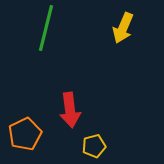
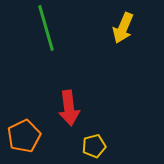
green line: rotated 30 degrees counterclockwise
red arrow: moved 1 px left, 2 px up
orange pentagon: moved 1 px left, 2 px down
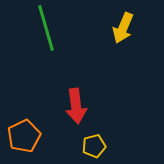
red arrow: moved 7 px right, 2 px up
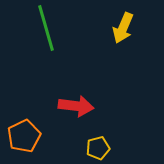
red arrow: rotated 76 degrees counterclockwise
yellow pentagon: moved 4 px right, 2 px down
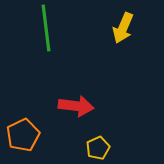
green line: rotated 9 degrees clockwise
orange pentagon: moved 1 px left, 1 px up
yellow pentagon: rotated 10 degrees counterclockwise
